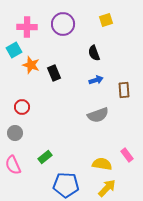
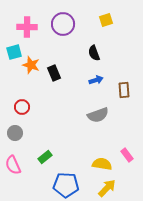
cyan square: moved 2 px down; rotated 14 degrees clockwise
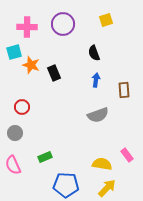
blue arrow: rotated 64 degrees counterclockwise
green rectangle: rotated 16 degrees clockwise
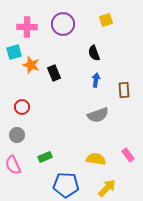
gray circle: moved 2 px right, 2 px down
pink rectangle: moved 1 px right
yellow semicircle: moved 6 px left, 5 px up
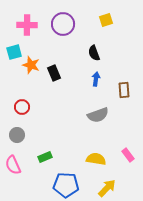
pink cross: moved 2 px up
blue arrow: moved 1 px up
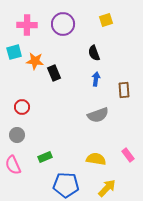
orange star: moved 4 px right, 4 px up; rotated 12 degrees counterclockwise
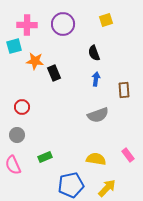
cyan square: moved 6 px up
blue pentagon: moved 5 px right; rotated 15 degrees counterclockwise
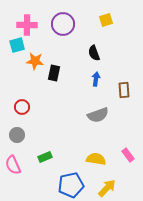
cyan square: moved 3 px right, 1 px up
black rectangle: rotated 35 degrees clockwise
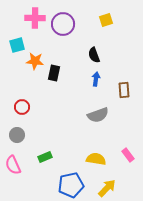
pink cross: moved 8 px right, 7 px up
black semicircle: moved 2 px down
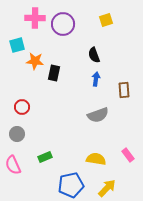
gray circle: moved 1 px up
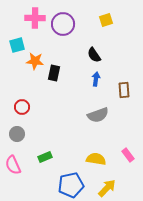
black semicircle: rotated 14 degrees counterclockwise
